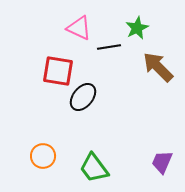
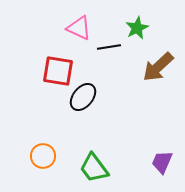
brown arrow: rotated 88 degrees counterclockwise
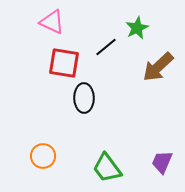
pink triangle: moved 27 px left, 6 px up
black line: moved 3 px left; rotated 30 degrees counterclockwise
red square: moved 6 px right, 8 px up
black ellipse: moved 1 px right, 1 px down; rotated 40 degrees counterclockwise
green trapezoid: moved 13 px right
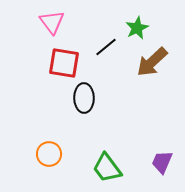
pink triangle: rotated 28 degrees clockwise
brown arrow: moved 6 px left, 5 px up
orange circle: moved 6 px right, 2 px up
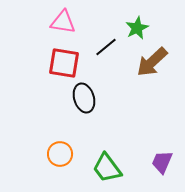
pink triangle: moved 11 px right; rotated 44 degrees counterclockwise
black ellipse: rotated 16 degrees counterclockwise
orange circle: moved 11 px right
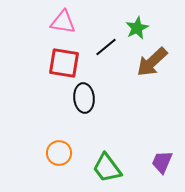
black ellipse: rotated 12 degrees clockwise
orange circle: moved 1 px left, 1 px up
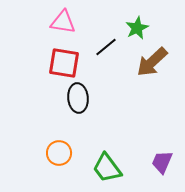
black ellipse: moved 6 px left
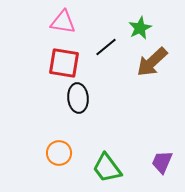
green star: moved 3 px right
